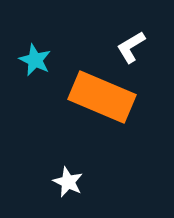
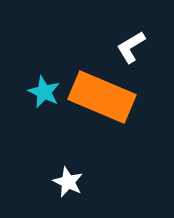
cyan star: moved 9 px right, 32 px down
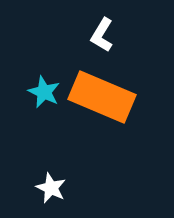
white L-shape: moved 29 px left, 12 px up; rotated 28 degrees counterclockwise
white star: moved 17 px left, 6 px down
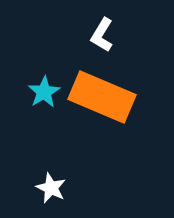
cyan star: rotated 16 degrees clockwise
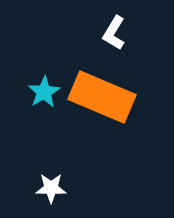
white L-shape: moved 12 px right, 2 px up
white star: rotated 24 degrees counterclockwise
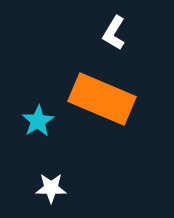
cyan star: moved 6 px left, 29 px down
orange rectangle: moved 2 px down
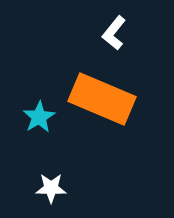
white L-shape: rotated 8 degrees clockwise
cyan star: moved 1 px right, 4 px up
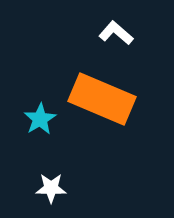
white L-shape: moved 2 px right; rotated 92 degrees clockwise
cyan star: moved 1 px right, 2 px down
